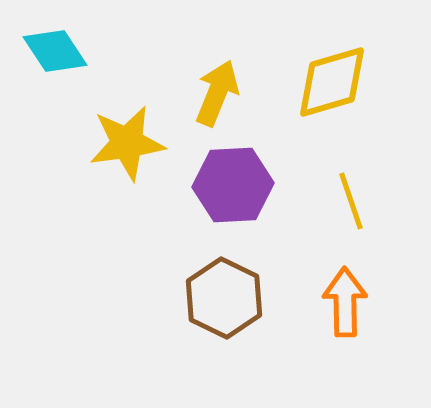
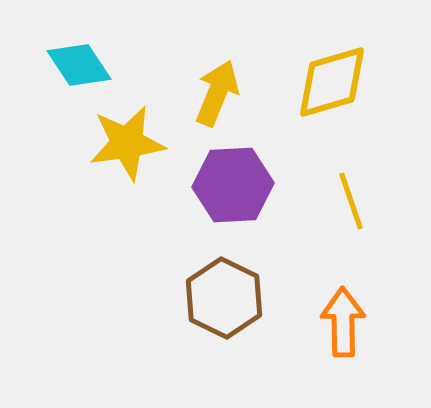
cyan diamond: moved 24 px right, 14 px down
orange arrow: moved 2 px left, 20 px down
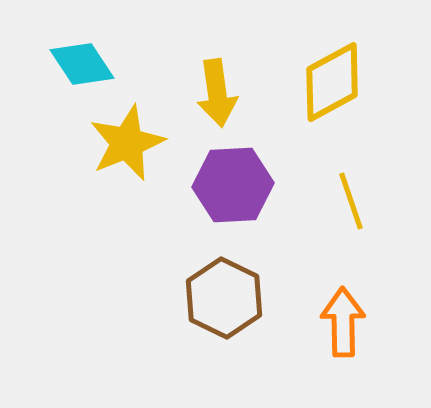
cyan diamond: moved 3 px right, 1 px up
yellow diamond: rotated 12 degrees counterclockwise
yellow arrow: rotated 150 degrees clockwise
yellow star: rotated 14 degrees counterclockwise
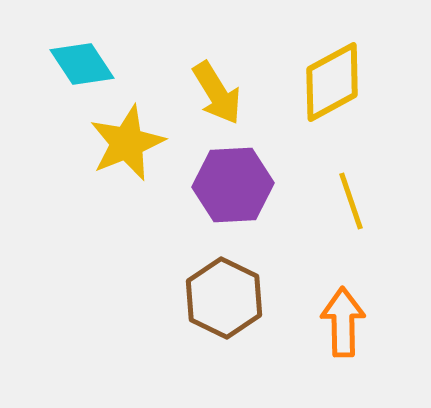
yellow arrow: rotated 24 degrees counterclockwise
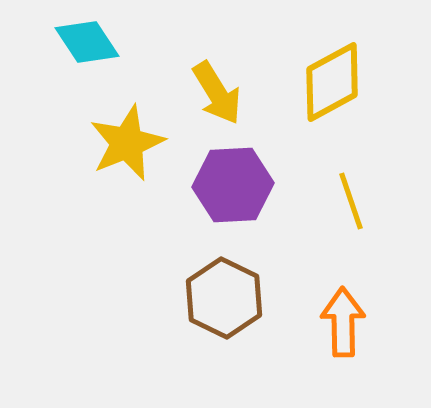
cyan diamond: moved 5 px right, 22 px up
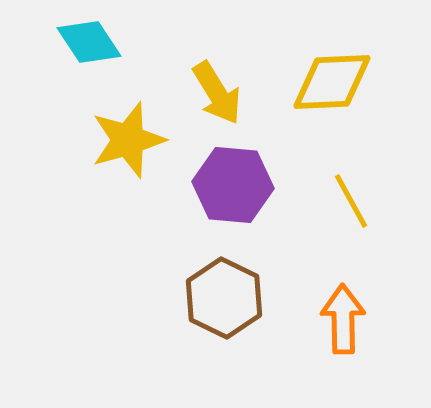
cyan diamond: moved 2 px right
yellow diamond: rotated 26 degrees clockwise
yellow star: moved 1 px right, 3 px up; rotated 6 degrees clockwise
purple hexagon: rotated 8 degrees clockwise
yellow line: rotated 10 degrees counterclockwise
orange arrow: moved 3 px up
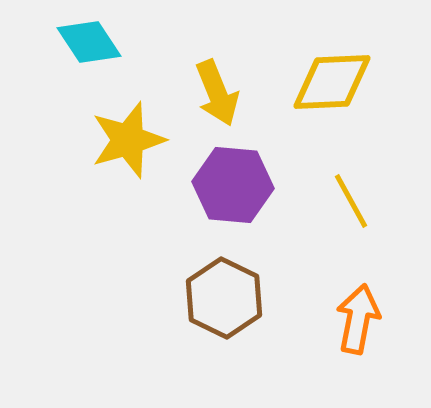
yellow arrow: rotated 10 degrees clockwise
orange arrow: moved 15 px right; rotated 12 degrees clockwise
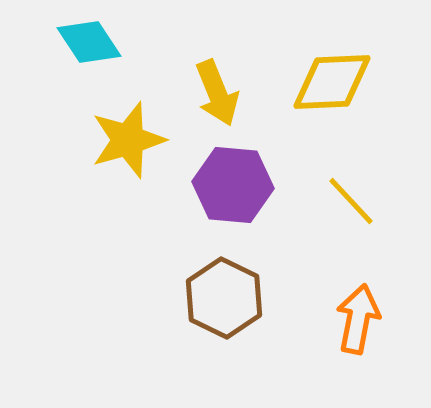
yellow line: rotated 14 degrees counterclockwise
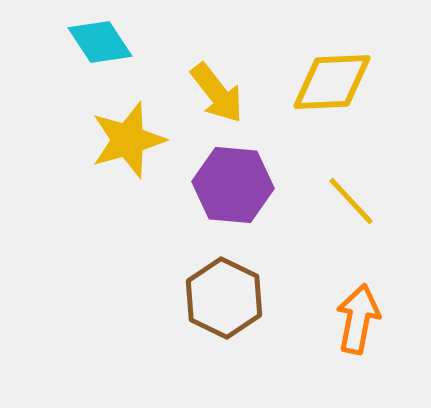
cyan diamond: moved 11 px right
yellow arrow: rotated 16 degrees counterclockwise
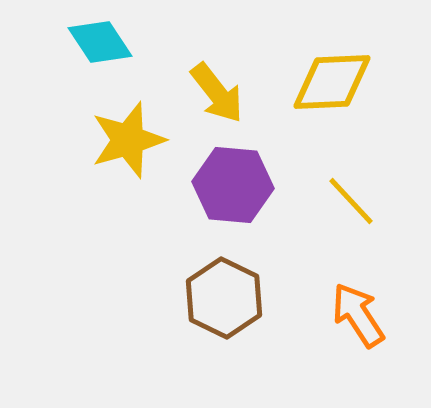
orange arrow: moved 4 px up; rotated 44 degrees counterclockwise
